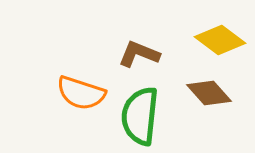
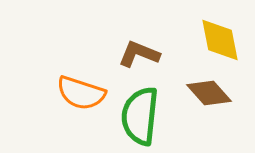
yellow diamond: rotated 42 degrees clockwise
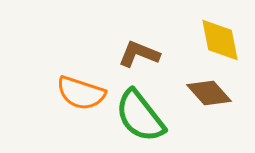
green semicircle: rotated 44 degrees counterclockwise
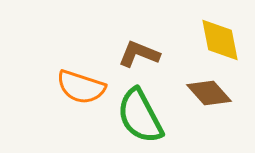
orange semicircle: moved 6 px up
green semicircle: rotated 10 degrees clockwise
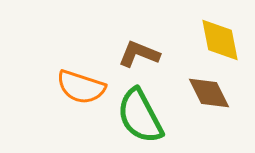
brown diamond: rotated 15 degrees clockwise
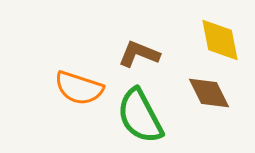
orange semicircle: moved 2 px left, 1 px down
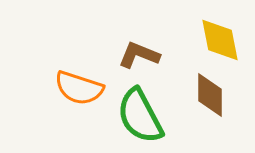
brown L-shape: moved 1 px down
brown diamond: moved 1 px right, 2 px down; rotated 27 degrees clockwise
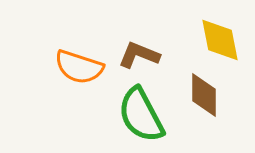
orange semicircle: moved 21 px up
brown diamond: moved 6 px left
green semicircle: moved 1 px right, 1 px up
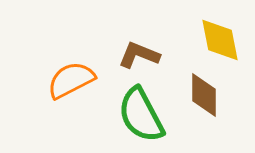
orange semicircle: moved 8 px left, 13 px down; rotated 135 degrees clockwise
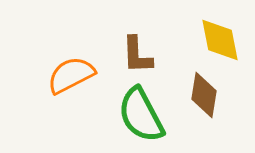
brown L-shape: moved 2 px left; rotated 114 degrees counterclockwise
orange semicircle: moved 5 px up
brown diamond: rotated 9 degrees clockwise
